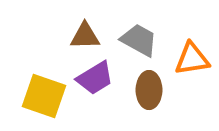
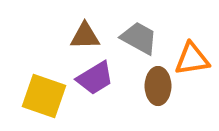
gray trapezoid: moved 2 px up
brown ellipse: moved 9 px right, 4 px up
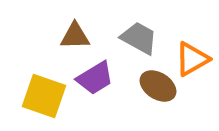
brown triangle: moved 10 px left
orange triangle: rotated 21 degrees counterclockwise
brown ellipse: rotated 57 degrees counterclockwise
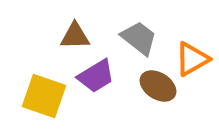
gray trapezoid: rotated 9 degrees clockwise
purple trapezoid: moved 1 px right, 2 px up
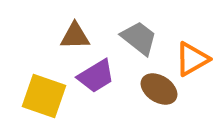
brown ellipse: moved 1 px right, 3 px down
